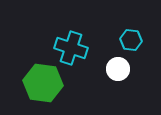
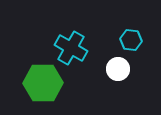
cyan cross: rotated 12 degrees clockwise
green hexagon: rotated 9 degrees counterclockwise
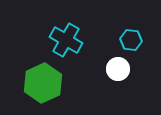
cyan cross: moved 5 px left, 8 px up
green hexagon: rotated 24 degrees counterclockwise
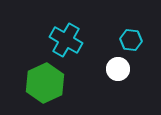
green hexagon: moved 2 px right
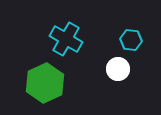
cyan cross: moved 1 px up
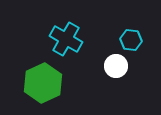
white circle: moved 2 px left, 3 px up
green hexagon: moved 2 px left
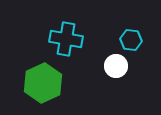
cyan cross: rotated 20 degrees counterclockwise
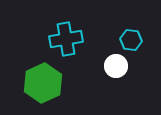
cyan cross: rotated 20 degrees counterclockwise
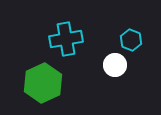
cyan hexagon: rotated 15 degrees clockwise
white circle: moved 1 px left, 1 px up
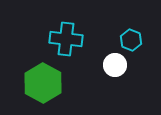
cyan cross: rotated 16 degrees clockwise
green hexagon: rotated 6 degrees counterclockwise
